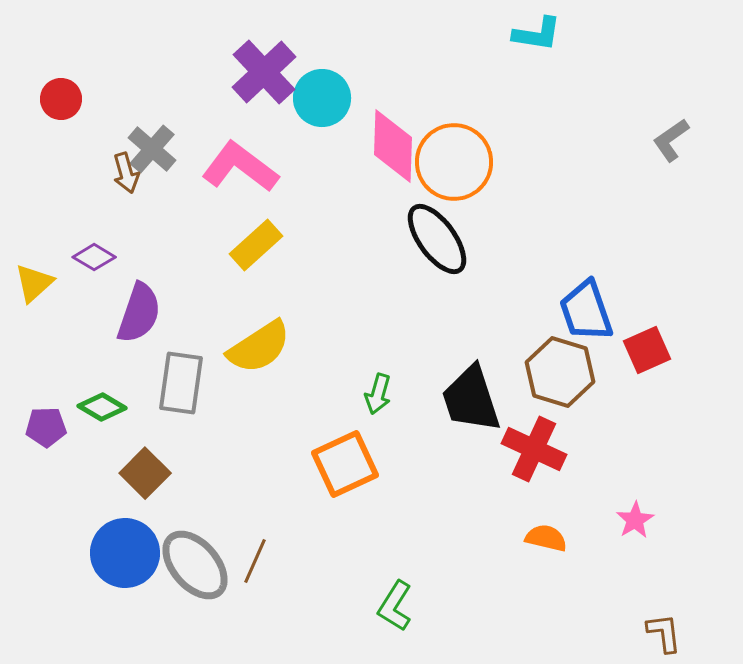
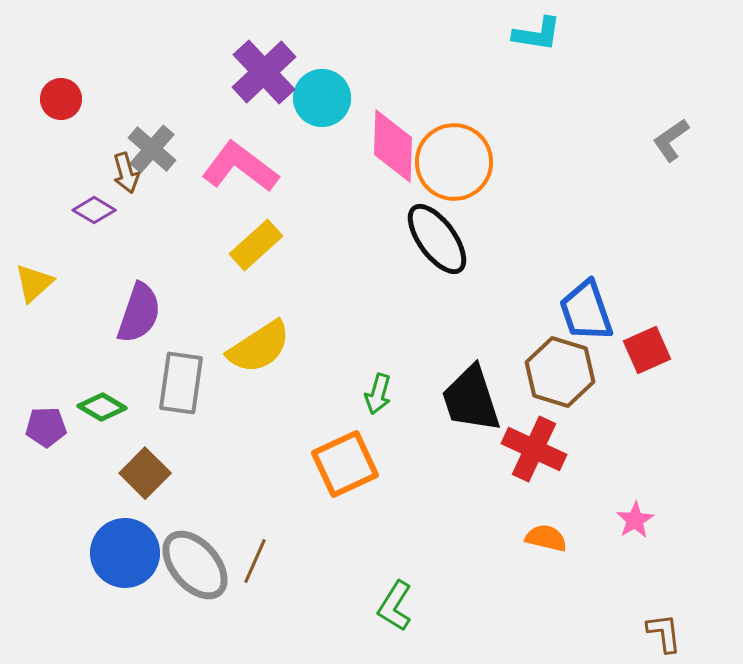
purple diamond: moved 47 px up
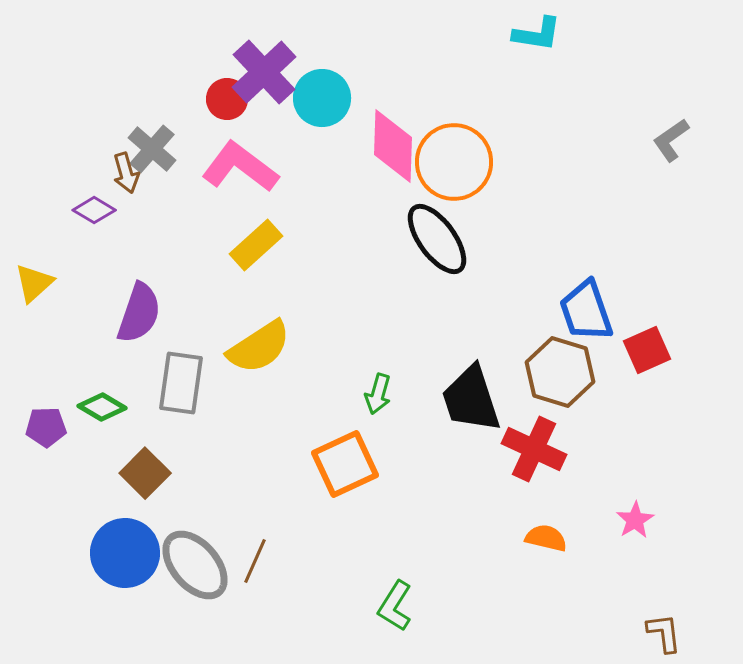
red circle: moved 166 px right
